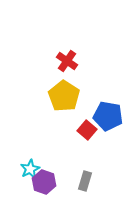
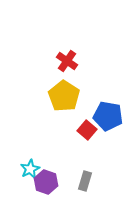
purple hexagon: moved 2 px right
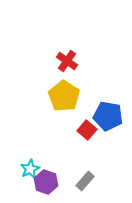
gray rectangle: rotated 24 degrees clockwise
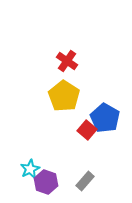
blue pentagon: moved 3 px left, 2 px down; rotated 20 degrees clockwise
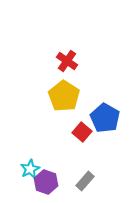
red square: moved 5 px left, 2 px down
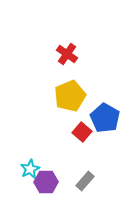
red cross: moved 7 px up
yellow pentagon: moved 6 px right; rotated 16 degrees clockwise
purple hexagon: rotated 20 degrees counterclockwise
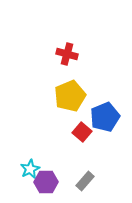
red cross: rotated 20 degrees counterclockwise
blue pentagon: moved 1 px up; rotated 20 degrees clockwise
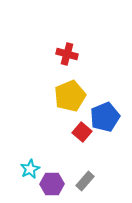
purple hexagon: moved 6 px right, 2 px down
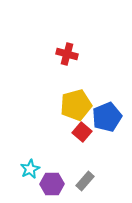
yellow pentagon: moved 6 px right, 9 px down; rotated 8 degrees clockwise
blue pentagon: moved 2 px right
